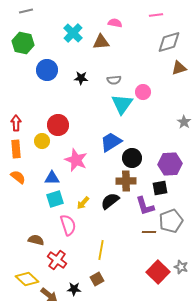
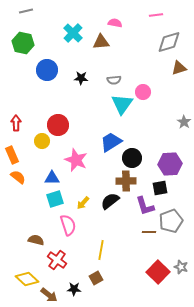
orange rectangle at (16, 149): moved 4 px left, 6 px down; rotated 18 degrees counterclockwise
brown square at (97, 279): moved 1 px left, 1 px up
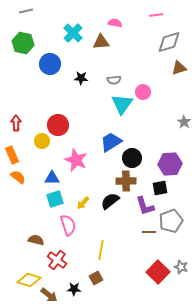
blue circle at (47, 70): moved 3 px right, 6 px up
yellow diamond at (27, 279): moved 2 px right, 1 px down; rotated 25 degrees counterclockwise
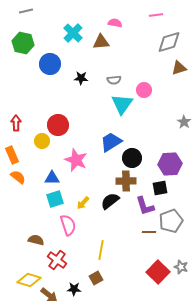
pink circle at (143, 92): moved 1 px right, 2 px up
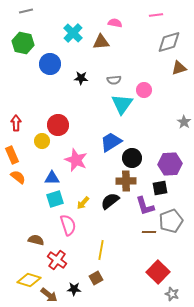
gray star at (181, 267): moved 9 px left, 27 px down
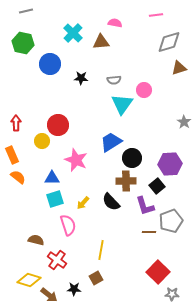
black square at (160, 188): moved 3 px left, 2 px up; rotated 28 degrees counterclockwise
black semicircle at (110, 201): moved 1 px right, 1 px down; rotated 96 degrees counterclockwise
gray star at (172, 294): rotated 16 degrees counterclockwise
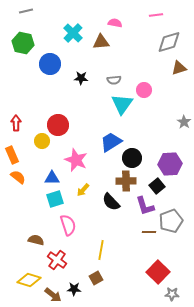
yellow arrow at (83, 203): moved 13 px up
brown arrow at (49, 295): moved 4 px right
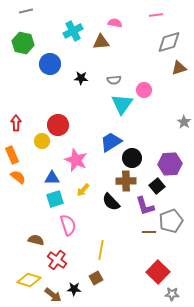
cyan cross at (73, 33): moved 2 px up; rotated 18 degrees clockwise
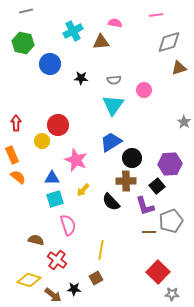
cyan triangle at (122, 104): moved 9 px left, 1 px down
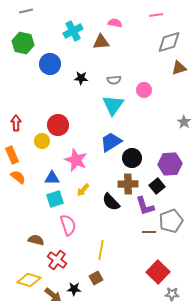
brown cross at (126, 181): moved 2 px right, 3 px down
